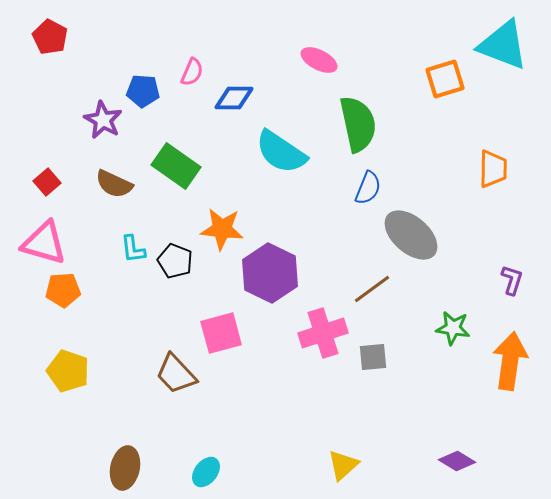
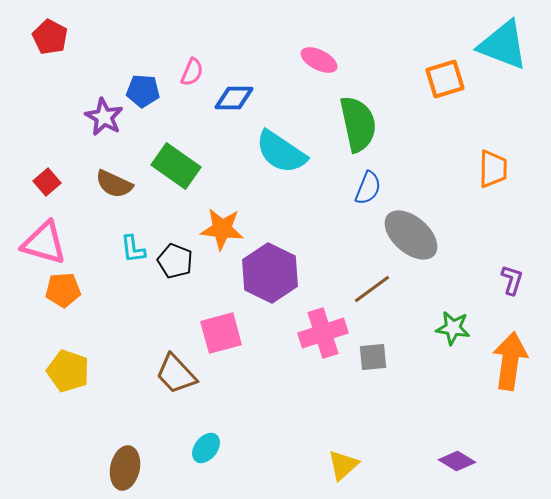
purple star: moved 1 px right, 3 px up
cyan ellipse: moved 24 px up
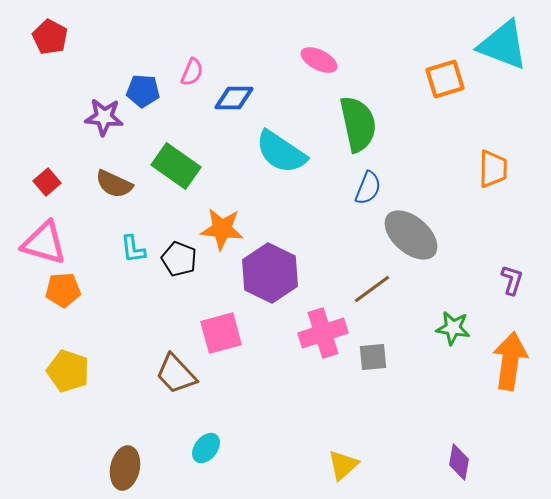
purple star: rotated 24 degrees counterclockwise
black pentagon: moved 4 px right, 2 px up
purple diamond: moved 2 px right, 1 px down; rotated 69 degrees clockwise
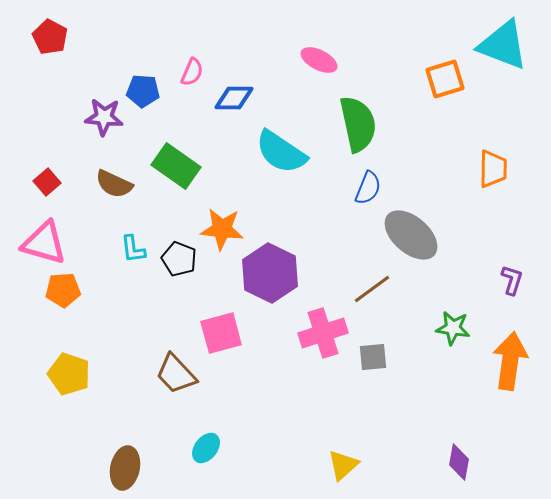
yellow pentagon: moved 1 px right, 3 px down
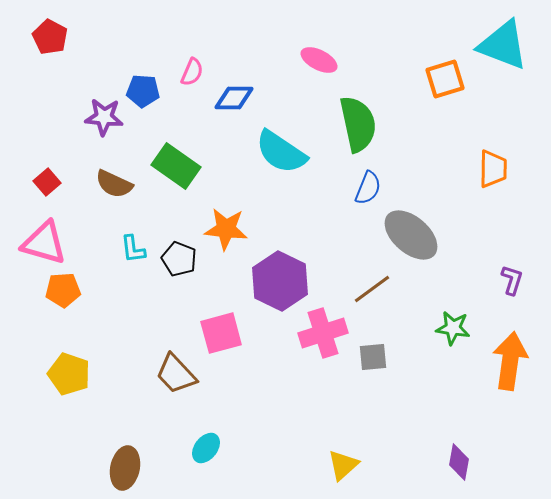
orange star: moved 4 px right
purple hexagon: moved 10 px right, 8 px down
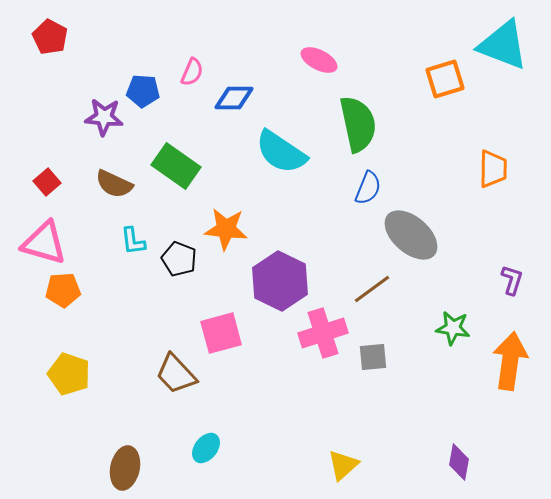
cyan L-shape: moved 8 px up
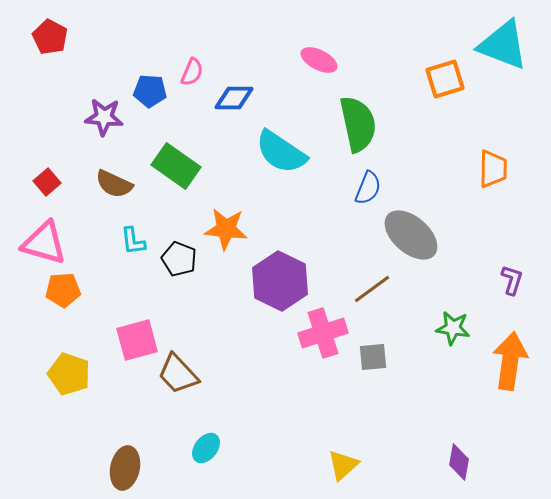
blue pentagon: moved 7 px right
pink square: moved 84 px left, 7 px down
brown trapezoid: moved 2 px right
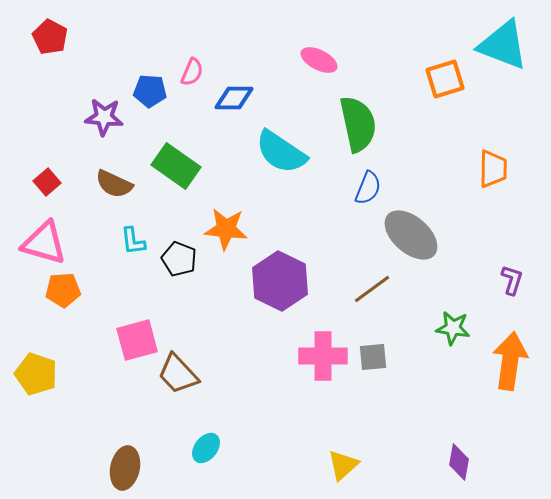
pink cross: moved 23 px down; rotated 18 degrees clockwise
yellow pentagon: moved 33 px left
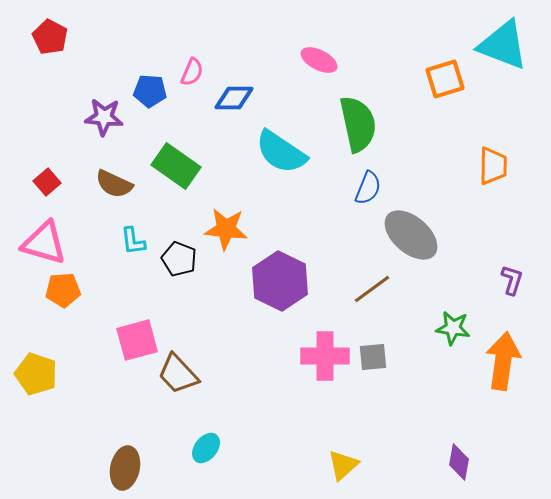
orange trapezoid: moved 3 px up
pink cross: moved 2 px right
orange arrow: moved 7 px left
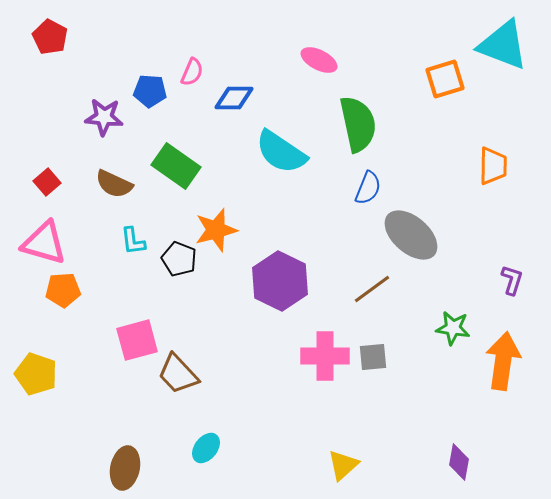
orange star: moved 10 px left, 1 px down; rotated 21 degrees counterclockwise
